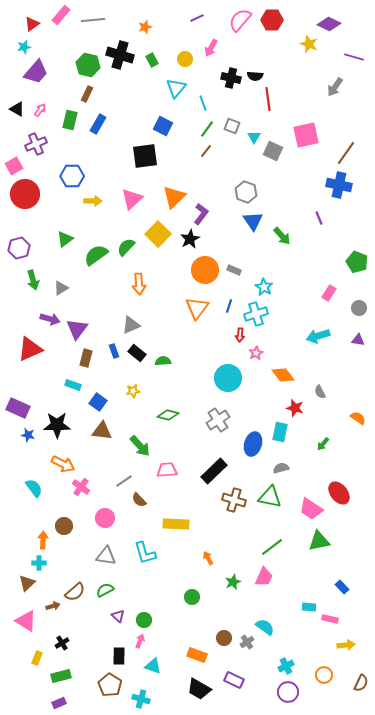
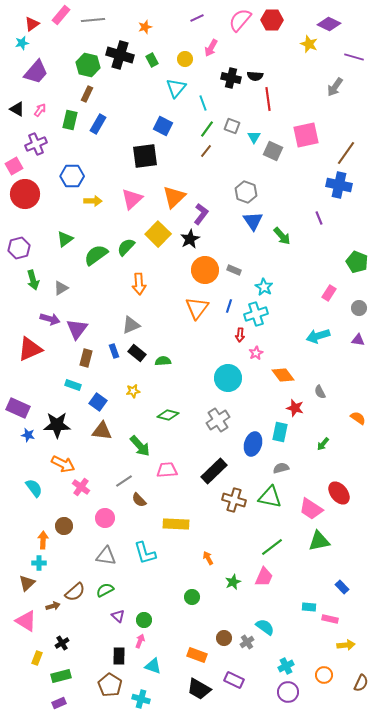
cyan star at (24, 47): moved 2 px left, 4 px up
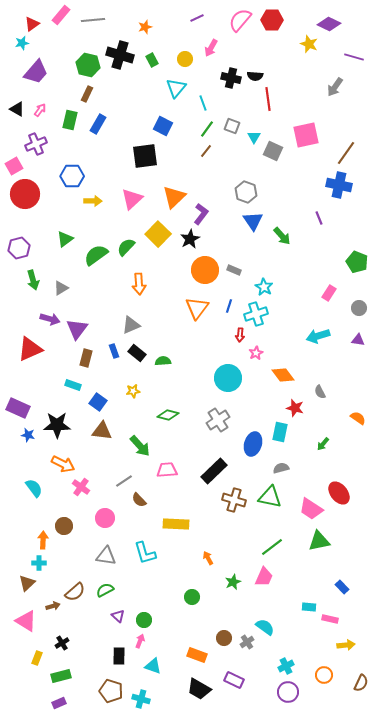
brown pentagon at (110, 685): moved 1 px right, 6 px down; rotated 15 degrees counterclockwise
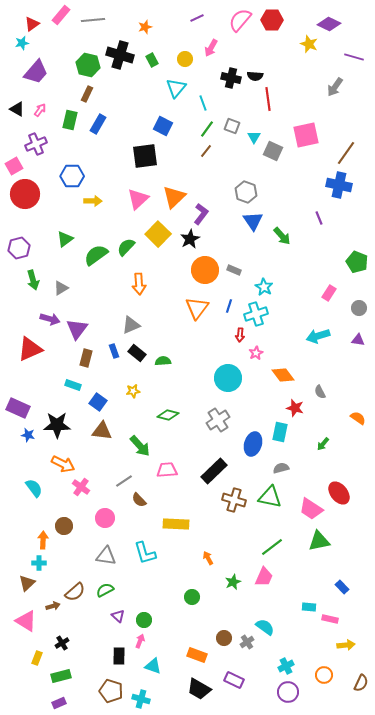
pink triangle at (132, 199): moved 6 px right
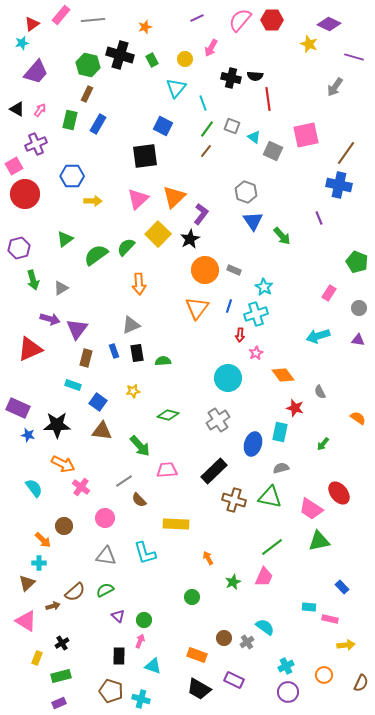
cyan triangle at (254, 137): rotated 24 degrees counterclockwise
black rectangle at (137, 353): rotated 42 degrees clockwise
orange arrow at (43, 540): rotated 132 degrees clockwise
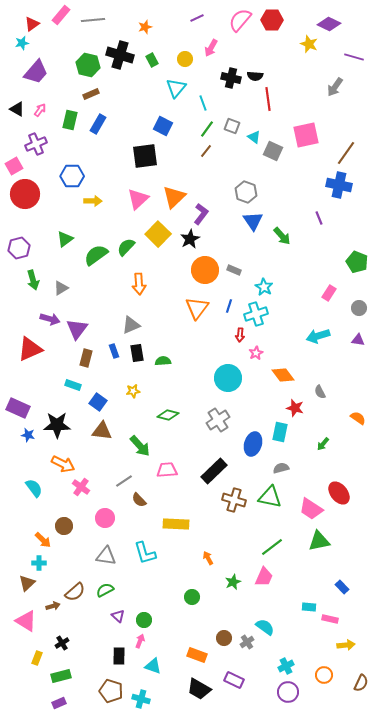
brown rectangle at (87, 94): moved 4 px right; rotated 42 degrees clockwise
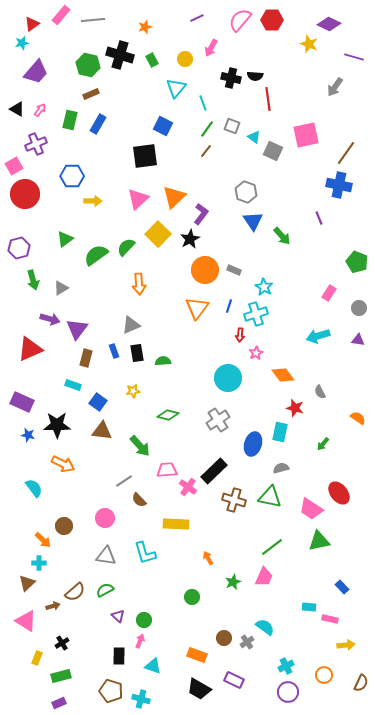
purple rectangle at (18, 408): moved 4 px right, 6 px up
pink cross at (81, 487): moved 107 px right
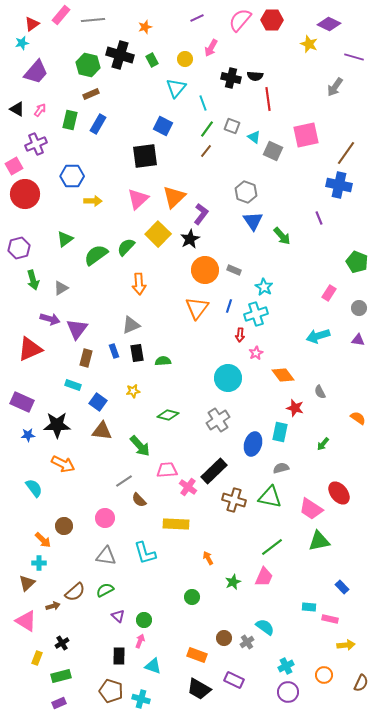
blue star at (28, 435): rotated 16 degrees counterclockwise
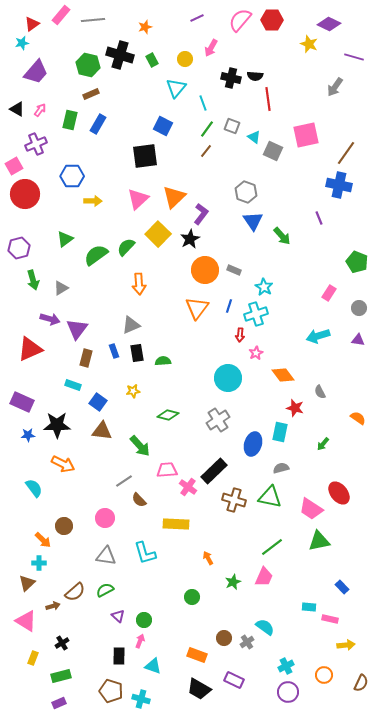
yellow rectangle at (37, 658): moved 4 px left
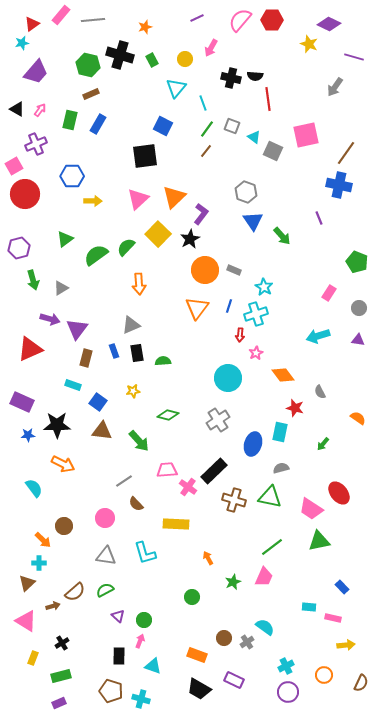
green arrow at (140, 446): moved 1 px left, 5 px up
brown semicircle at (139, 500): moved 3 px left, 4 px down
pink rectangle at (330, 619): moved 3 px right, 1 px up
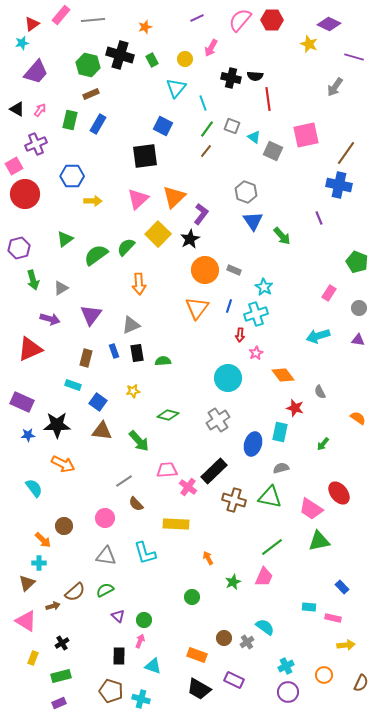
purple triangle at (77, 329): moved 14 px right, 14 px up
